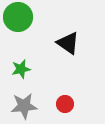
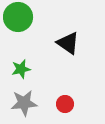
gray star: moved 3 px up
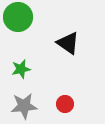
gray star: moved 3 px down
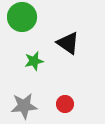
green circle: moved 4 px right
green star: moved 13 px right, 8 px up
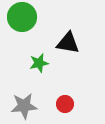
black triangle: rotated 25 degrees counterclockwise
green star: moved 5 px right, 2 px down
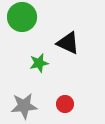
black triangle: rotated 15 degrees clockwise
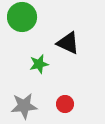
green star: moved 1 px down
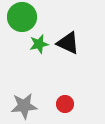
green star: moved 20 px up
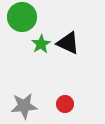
green star: moved 2 px right; rotated 18 degrees counterclockwise
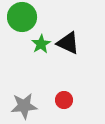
red circle: moved 1 px left, 4 px up
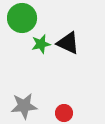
green circle: moved 1 px down
green star: rotated 18 degrees clockwise
red circle: moved 13 px down
